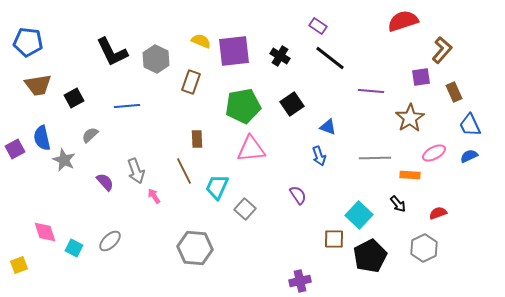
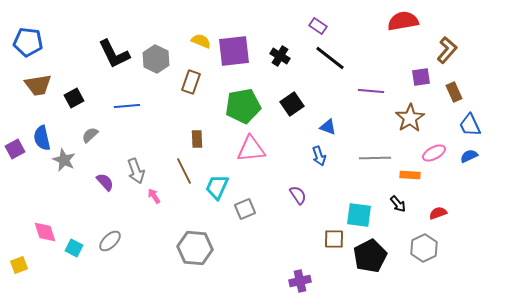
red semicircle at (403, 21): rotated 8 degrees clockwise
brown L-shape at (442, 50): moved 5 px right
black L-shape at (112, 52): moved 2 px right, 2 px down
gray square at (245, 209): rotated 25 degrees clockwise
cyan square at (359, 215): rotated 36 degrees counterclockwise
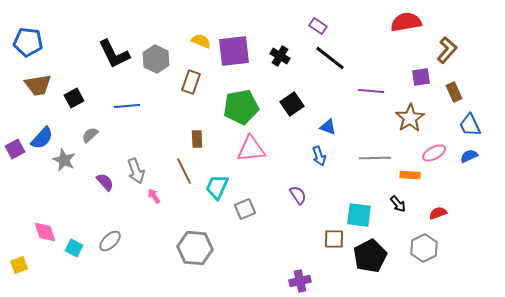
red semicircle at (403, 21): moved 3 px right, 1 px down
green pentagon at (243, 106): moved 2 px left, 1 px down
blue semicircle at (42, 138): rotated 125 degrees counterclockwise
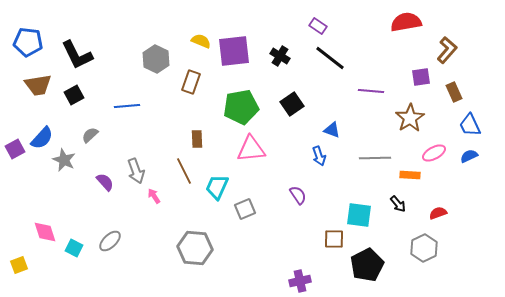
black L-shape at (114, 54): moved 37 px left, 1 px down
black square at (74, 98): moved 3 px up
blue triangle at (328, 127): moved 4 px right, 3 px down
black pentagon at (370, 256): moved 3 px left, 9 px down
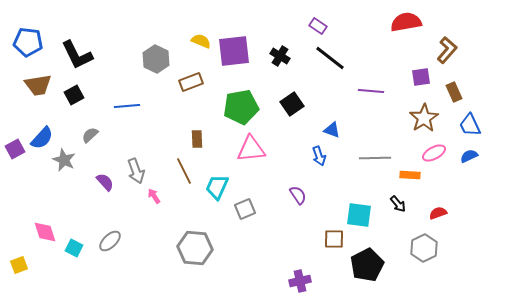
brown rectangle at (191, 82): rotated 50 degrees clockwise
brown star at (410, 118): moved 14 px right
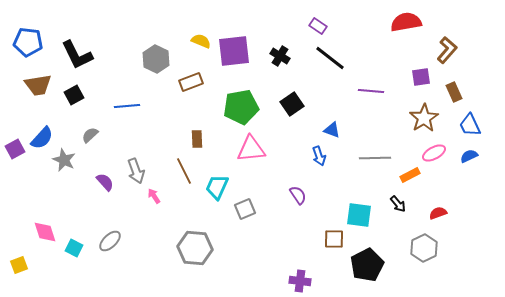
orange rectangle at (410, 175): rotated 30 degrees counterclockwise
purple cross at (300, 281): rotated 20 degrees clockwise
